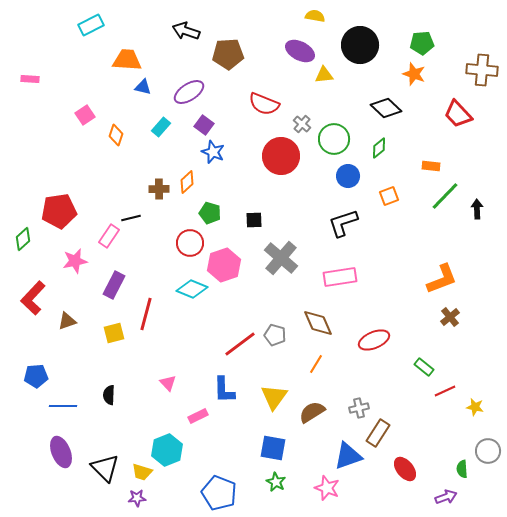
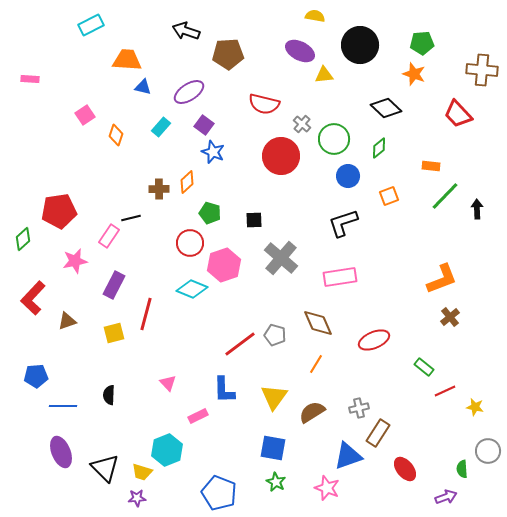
red semicircle at (264, 104): rotated 8 degrees counterclockwise
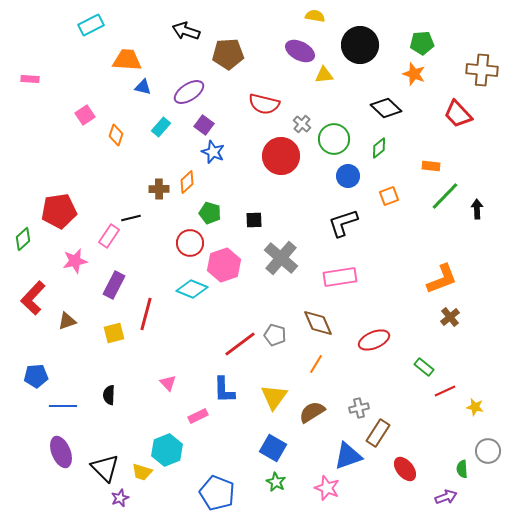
blue square at (273, 448): rotated 20 degrees clockwise
blue pentagon at (219, 493): moved 2 px left
purple star at (137, 498): moved 17 px left; rotated 18 degrees counterclockwise
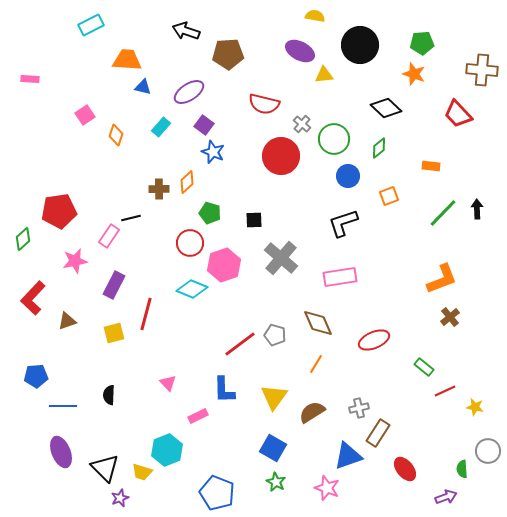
green line at (445, 196): moved 2 px left, 17 px down
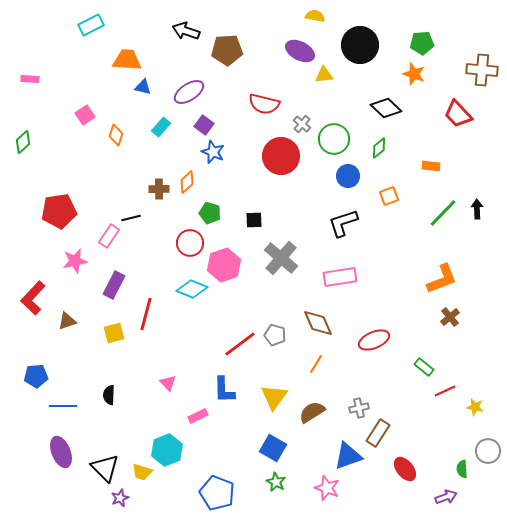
brown pentagon at (228, 54): moved 1 px left, 4 px up
green diamond at (23, 239): moved 97 px up
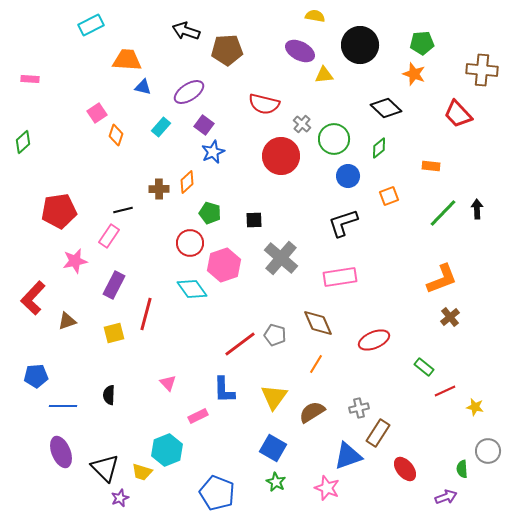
pink square at (85, 115): moved 12 px right, 2 px up
blue star at (213, 152): rotated 25 degrees clockwise
black line at (131, 218): moved 8 px left, 8 px up
cyan diamond at (192, 289): rotated 32 degrees clockwise
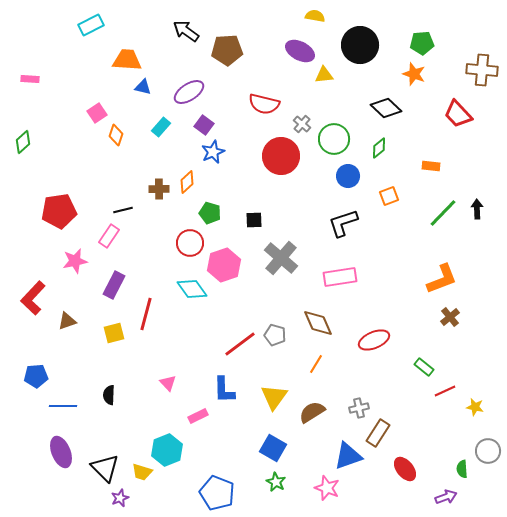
black arrow at (186, 31): rotated 16 degrees clockwise
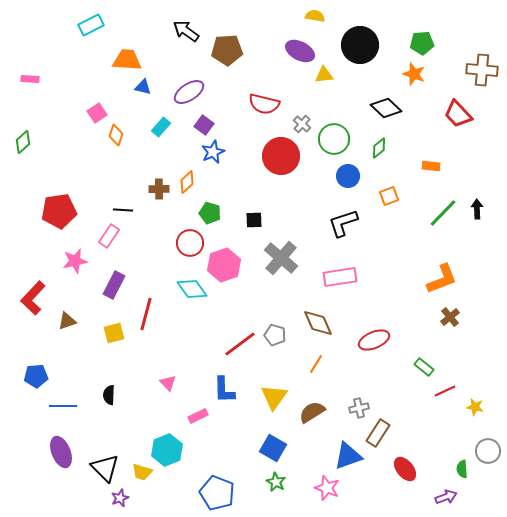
black line at (123, 210): rotated 18 degrees clockwise
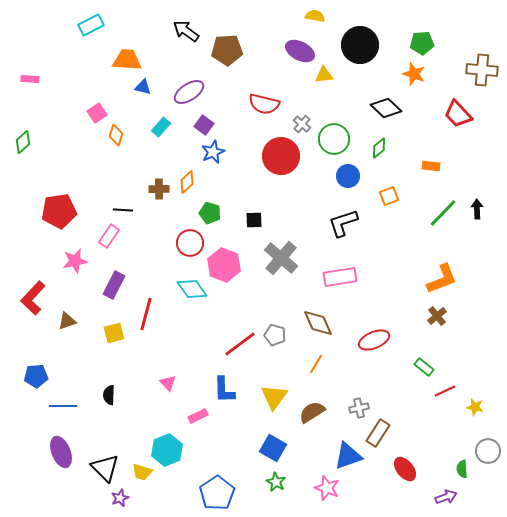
pink hexagon at (224, 265): rotated 20 degrees counterclockwise
brown cross at (450, 317): moved 13 px left, 1 px up
blue pentagon at (217, 493): rotated 16 degrees clockwise
